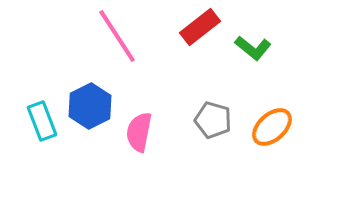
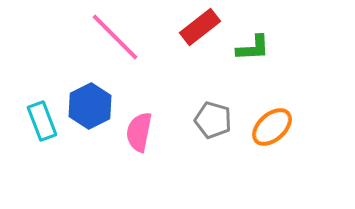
pink line: moved 2 px left, 1 px down; rotated 12 degrees counterclockwise
green L-shape: rotated 42 degrees counterclockwise
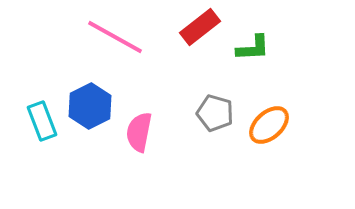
pink line: rotated 16 degrees counterclockwise
gray pentagon: moved 2 px right, 7 px up
orange ellipse: moved 3 px left, 2 px up
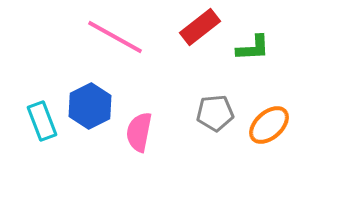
gray pentagon: rotated 21 degrees counterclockwise
